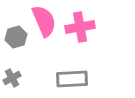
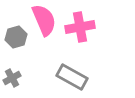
pink semicircle: moved 1 px up
gray rectangle: moved 2 px up; rotated 32 degrees clockwise
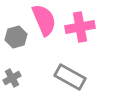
gray rectangle: moved 2 px left
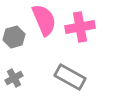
gray hexagon: moved 2 px left
gray cross: moved 2 px right
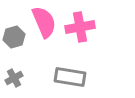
pink semicircle: moved 2 px down
gray rectangle: rotated 20 degrees counterclockwise
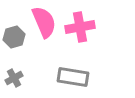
gray rectangle: moved 3 px right
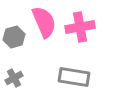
gray rectangle: moved 1 px right
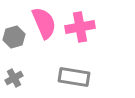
pink semicircle: moved 1 px down
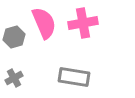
pink cross: moved 3 px right, 4 px up
